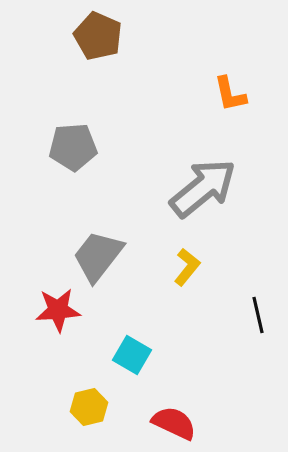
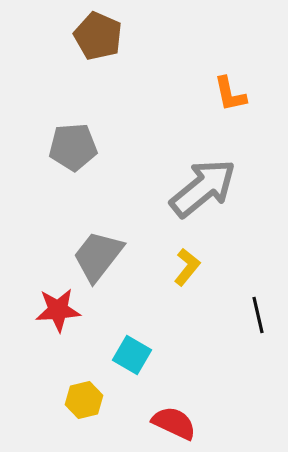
yellow hexagon: moved 5 px left, 7 px up
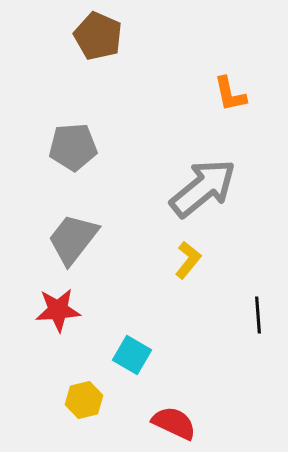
gray trapezoid: moved 25 px left, 17 px up
yellow L-shape: moved 1 px right, 7 px up
black line: rotated 9 degrees clockwise
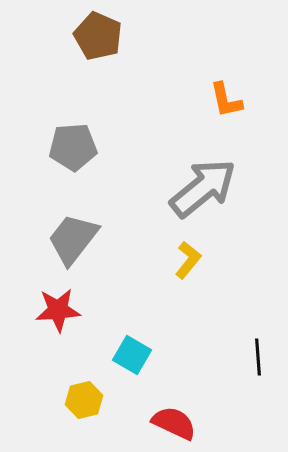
orange L-shape: moved 4 px left, 6 px down
black line: moved 42 px down
